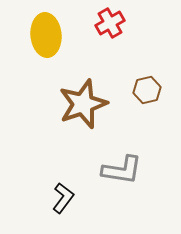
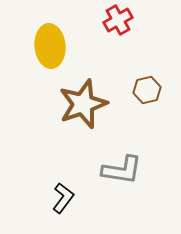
red cross: moved 8 px right, 3 px up
yellow ellipse: moved 4 px right, 11 px down
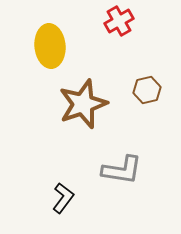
red cross: moved 1 px right, 1 px down
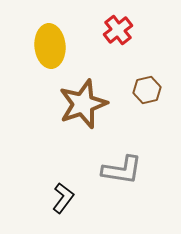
red cross: moved 1 px left, 9 px down; rotated 8 degrees counterclockwise
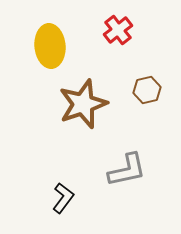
gray L-shape: moved 5 px right; rotated 21 degrees counterclockwise
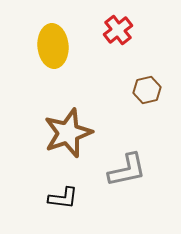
yellow ellipse: moved 3 px right
brown star: moved 15 px left, 29 px down
black L-shape: rotated 60 degrees clockwise
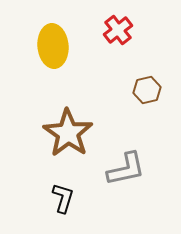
brown star: rotated 18 degrees counterclockwise
gray L-shape: moved 1 px left, 1 px up
black L-shape: rotated 80 degrees counterclockwise
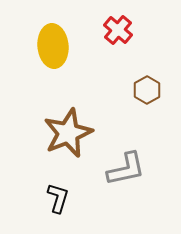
red cross: rotated 12 degrees counterclockwise
brown hexagon: rotated 16 degrees counterclockwise
brown star: rotated 15 degrees clockwise
black L-shape: moved 5 px left
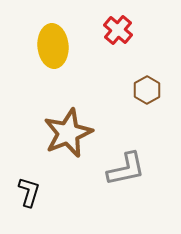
black L-shape: moved 29 px left, 6 px up
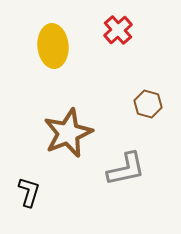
red cross: rotated 8 degrees clockwise
brown hexagon: moved 1 px right, 14 px down; rotated 16 degrees counterclockwise
